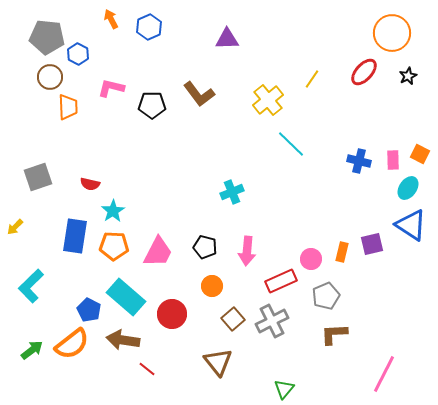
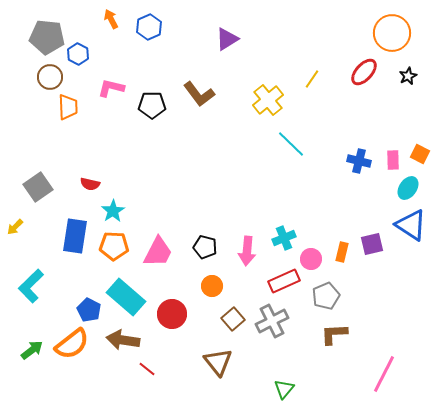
purple triangle at (227, 39): rotated 30 degrees counterclockwise
gray square at (38, 177): moved 10 px down; rotated 16 degrees counterclockwise
cyan cross at (232, 192): moved 52 px right, 46 px down
red rectangle at (281, 281): moved 3 px right
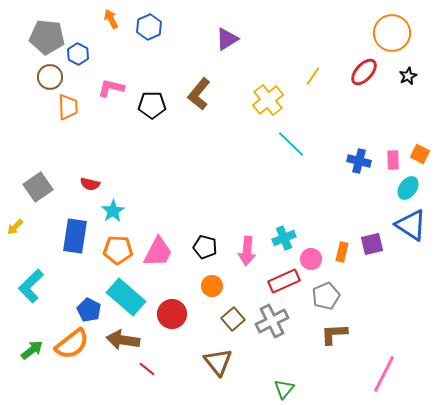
yellow line at (312, 79): moved 1 px right, 3 px up
brown L-shape at (199, 94): rotated 76 degrees clockwise
orange pentagon at (114, 246): moved 4 px right, 4 px down
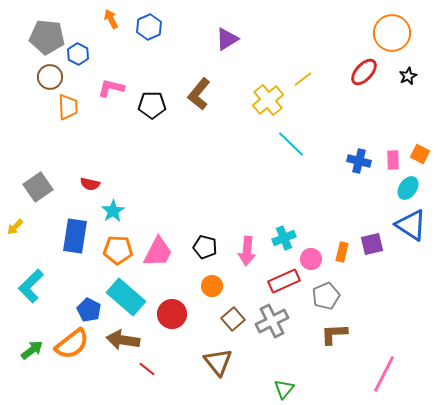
yellow line at (313, 76): moved 10 px left, 3 px down; rotated 18 degrees clockwise
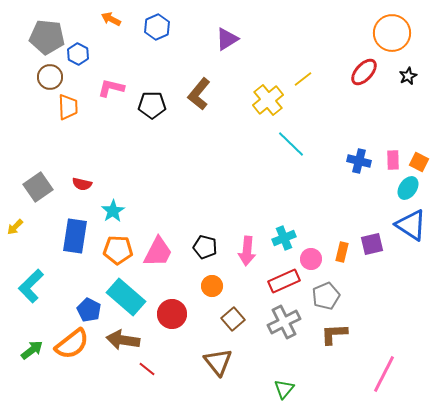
orange arrow at (111, 19): rotated 36 degrees counterclockwise
blue hexagon at (149, 27): moved 8 px right
orange square at (420, 154): moved 1 px left, 8 px down
red semicircle at (90, 184): moved 8 px left
gray cross at (272, 321): moved 12 px right, 1 px down
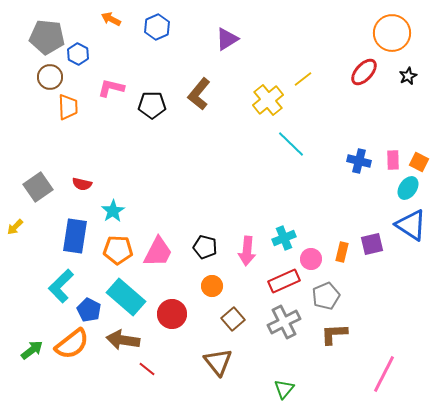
cyan L-shape at (31, 286): moved 30 px right
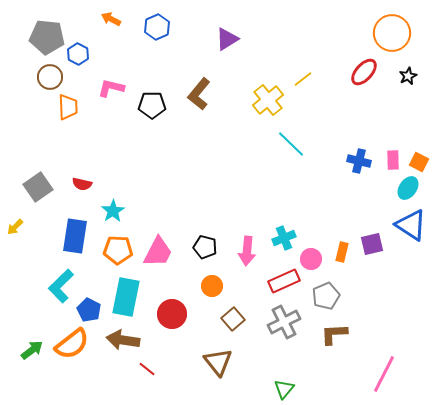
cyan rectangle at (126, 297): rotated 60 degrees clockwise
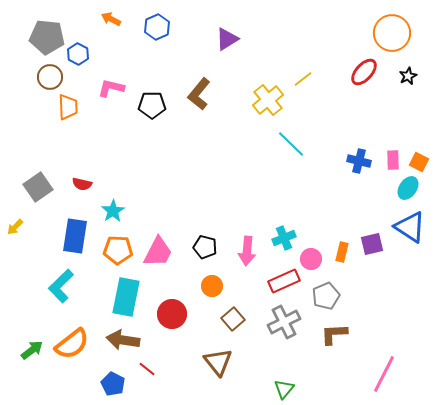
blue triangle at (411, 225): moved 1 px left, 2 px down
blue pentagon at (89, 310): moved 24 px right, 74 px down
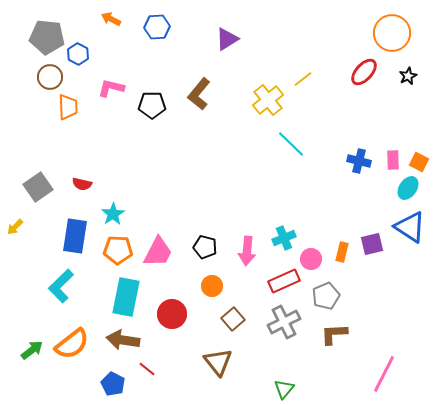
blue hexagon at (157, 27): rotated 20 degrees clockwise
cyan star at (113, 211): moved 3 px down
